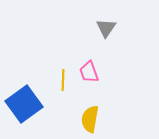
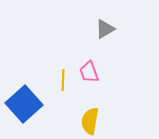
gray triangle: moved 1 px left, 1 px down; rotated 25 degrees clockwise
blue square: rotated 6 degrees counterclockwise
yellow semicircle: moved 2 px down
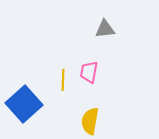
gray triangle: rotated 25 degrees clockwise
pink trapezoid: rotated 30 degrees clockwise
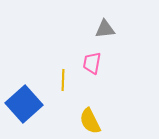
pink trapezoid: moved 3 px right, 9 px up
yellow semicircle: rotated 36 degrees counterclockwise
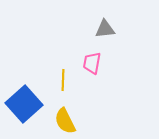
yellow semicircle: moved 25 px left
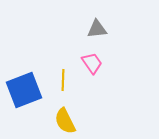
gray triangle: moved 8 px left
pink trapezoid: rotated 135 degrees clockwise
blue square: moved 14 px up; rotated 21 degrees clockwise
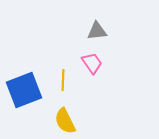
gray triangle: moved 2 px down
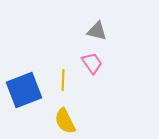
gray triangle: rotated 20 degrees clockwise
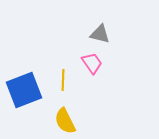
gray triangle: moved 3 px right, 3 px down
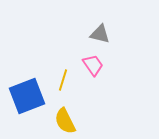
pink trapezoid: moved 1 px right, 2 px down
yellow line: rotated 15 degrees clockwise
blue square: moved 3 px right, 6 px down
